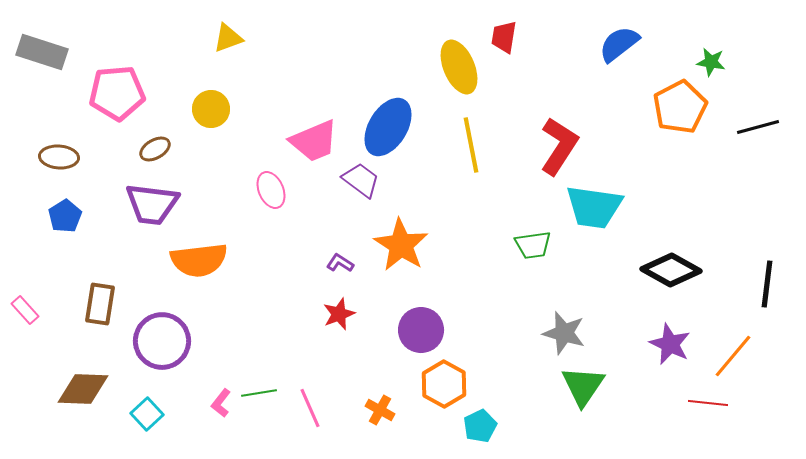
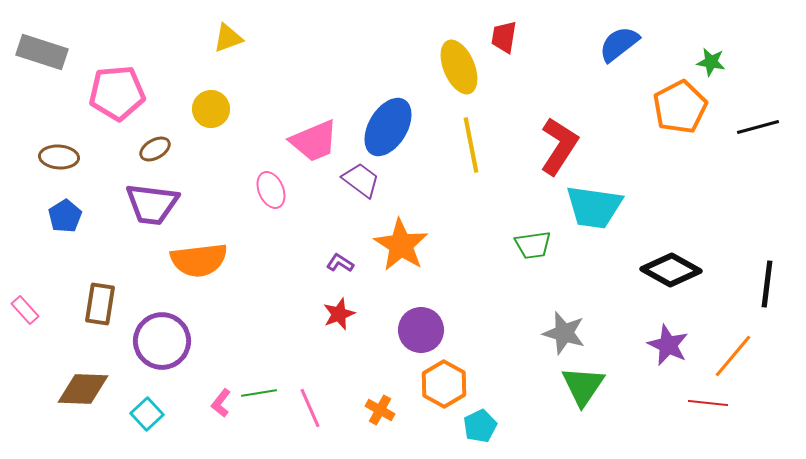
purple star at (670, 344): moved 2 px left, 1 px down
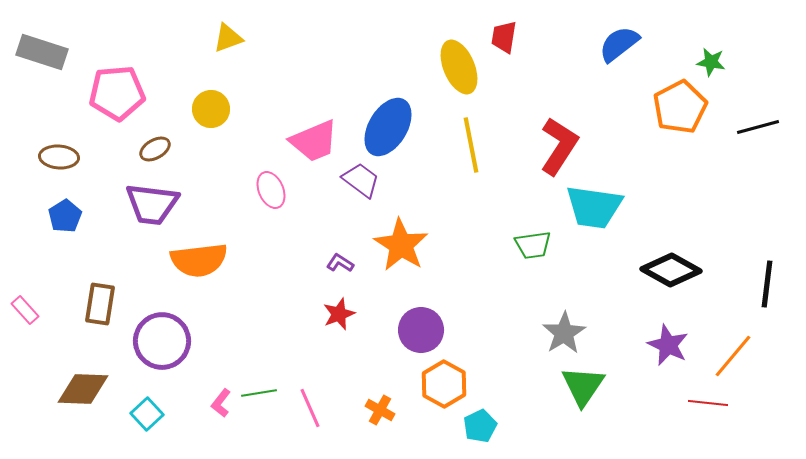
gray star at (564, 333): rotated 24 degrees clockwise
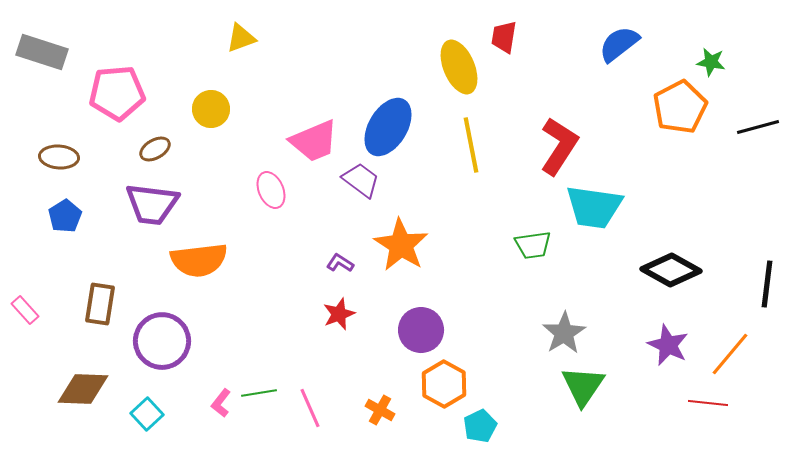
yellow triangle at (228, 38): moved 13 px right
orange line at (733, 356): moved 3 px left, 2 px up
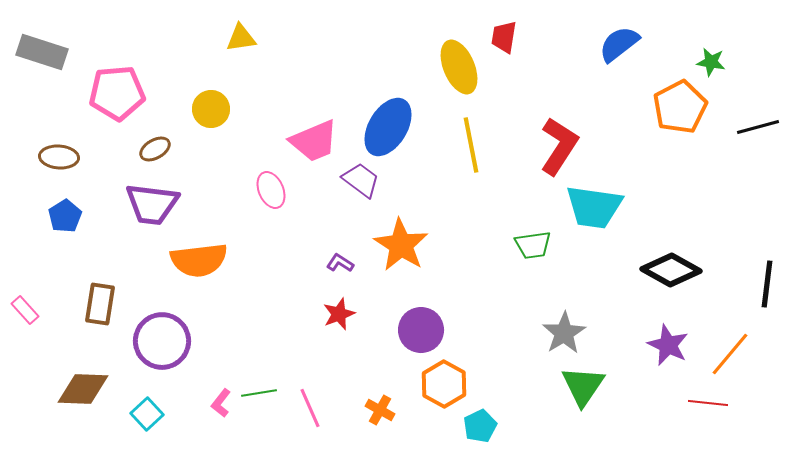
yellow triangle at (241, 38): rotated 12 degrees clockwise
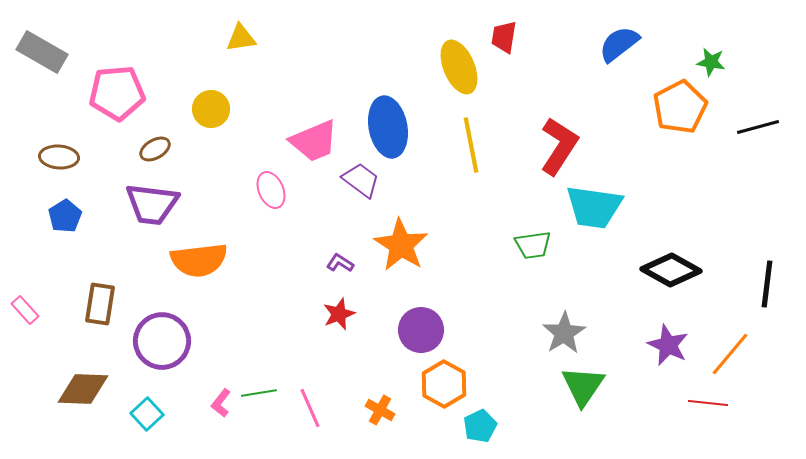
gray rectangle at (42, 52): rotated 12 degrees clockwise
blue ellipse at (388, 127): rotated 42 degrees counterclockwise
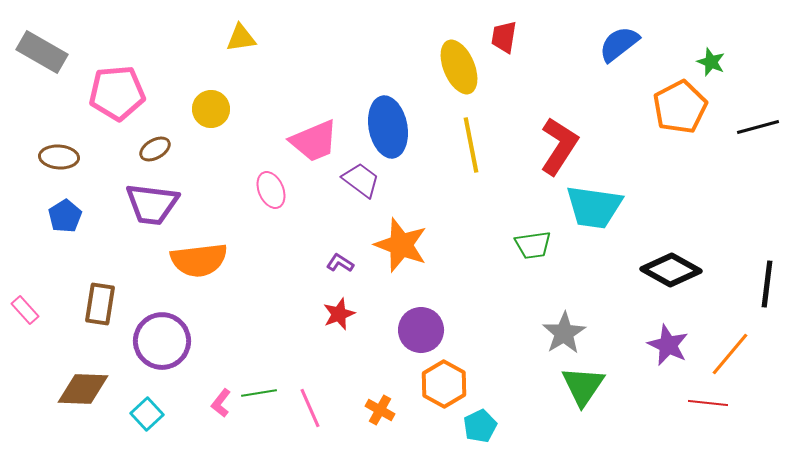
green star at (711, 62): rotated 12 degrees clockwise
orange star at (401, 245): rotated 12 degrees counterclockwise
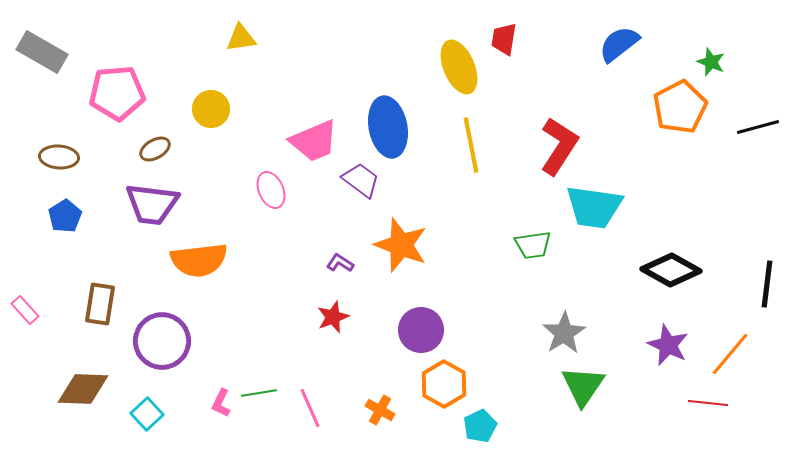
red trapezoid at (504, 37): moved 2 px down
red star at (339, 314): moved 6 px left, 3 px down
pink L-shape at (221, 403): rotated 12 degrees counterclockwise
